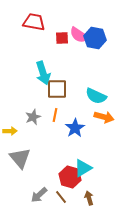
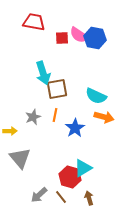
brown square: rotated 10 degrees counterclockwise
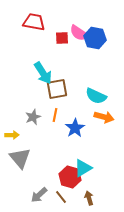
pink semicircle: moved 2 px up
cyan arrow: rotated 15 degrees counterclockwise
yellow arrow: moved 2 px right, 4 px down
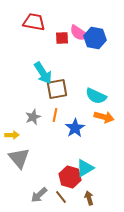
gray triangle: moved 1 px left
cyan triangle: moved 2 px right
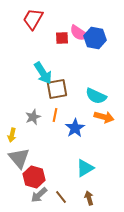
red trapezoid: moved 1 px left, 3 px up; rotated 70 degrees counterclockwise
yellow arrow: rotated 104 degrees clockwise
red hexagon: moved 36 px left
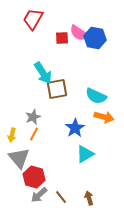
orange line: moved 21 px left, 19 px down; rotated 16 degrees clockwise
cyan triangle: moved 14 px up
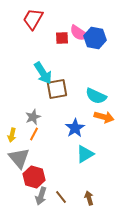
gray arrow: moved 2 px right, 1 px down; rotated 30 degrees counterclockwise
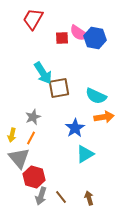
brown square: moved 2 px right, 1 px up
orange arrow: rotated 24 degrees counterclockwise
orange line: moved 3 px left, 4 px down
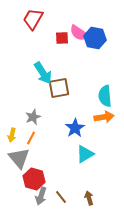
cyan semicircle: moved 9 px right; rotated 60 degrees clockwise
red hexagon: moved 2 px down
